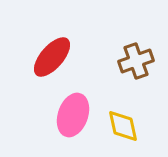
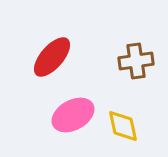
brown cross: rotated 12 degrees clockwise
pink ellipse: rotated 42 degrees clockwise
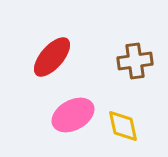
brown cross: moved 1 px left
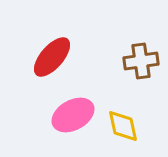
brown cross: moved 6 px right
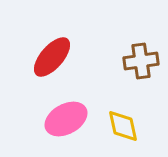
pink ellipse: moved 7 px left, 4 px down
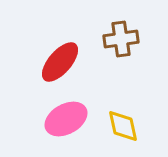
red ellipse: moved 8 px right, 5 px down
brown cross: moved 20 px left, 22 px up
